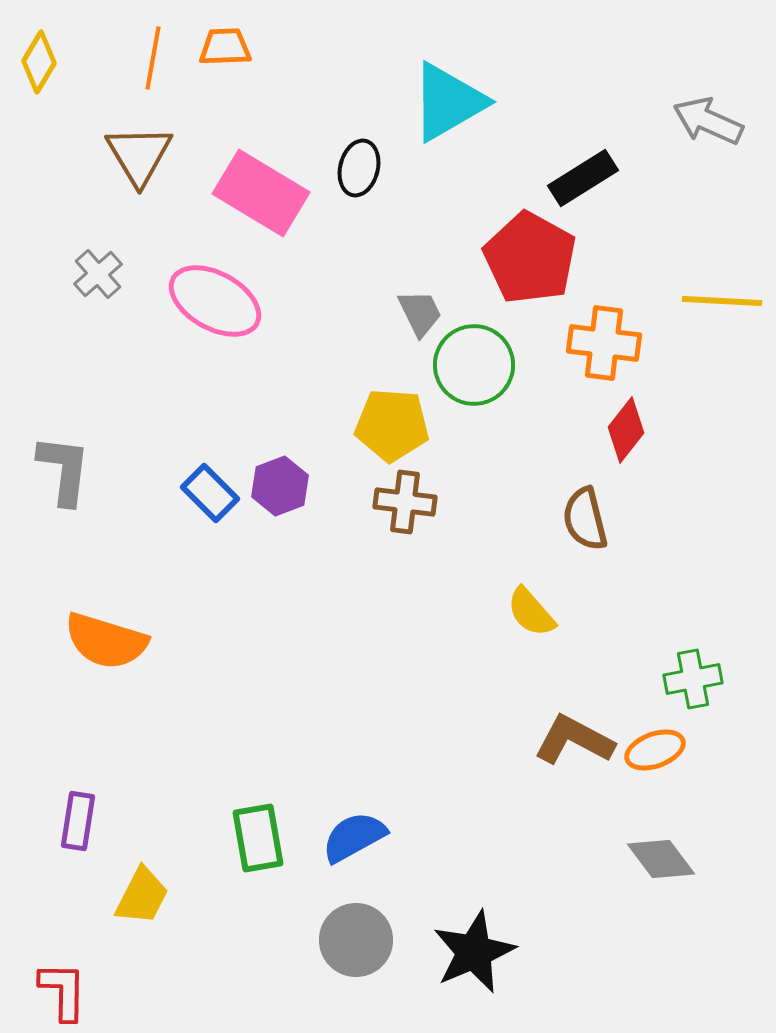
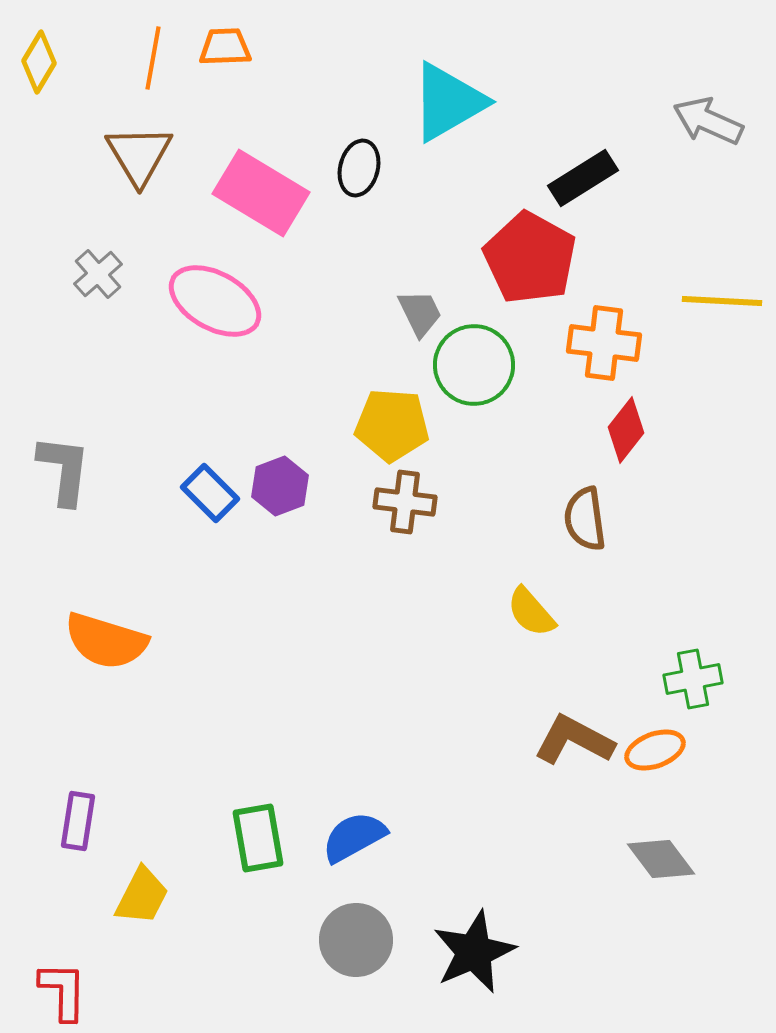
brown semicircle: rotated 6 degrees clockwise
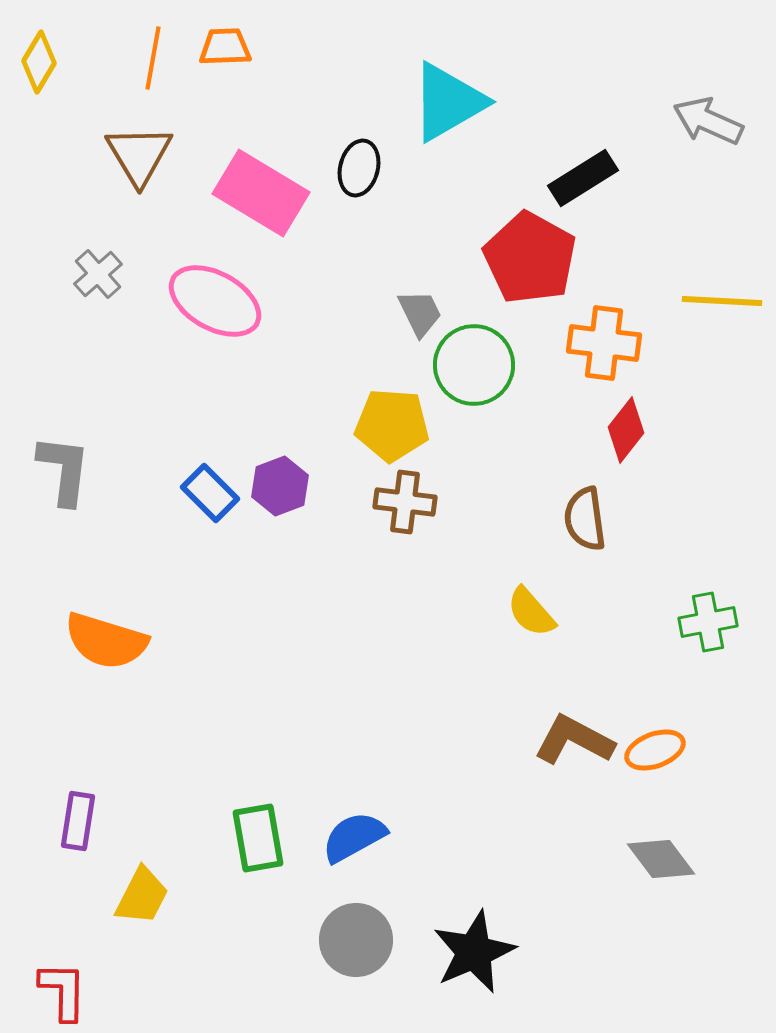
green cross: moved 15 px right, 57 px up
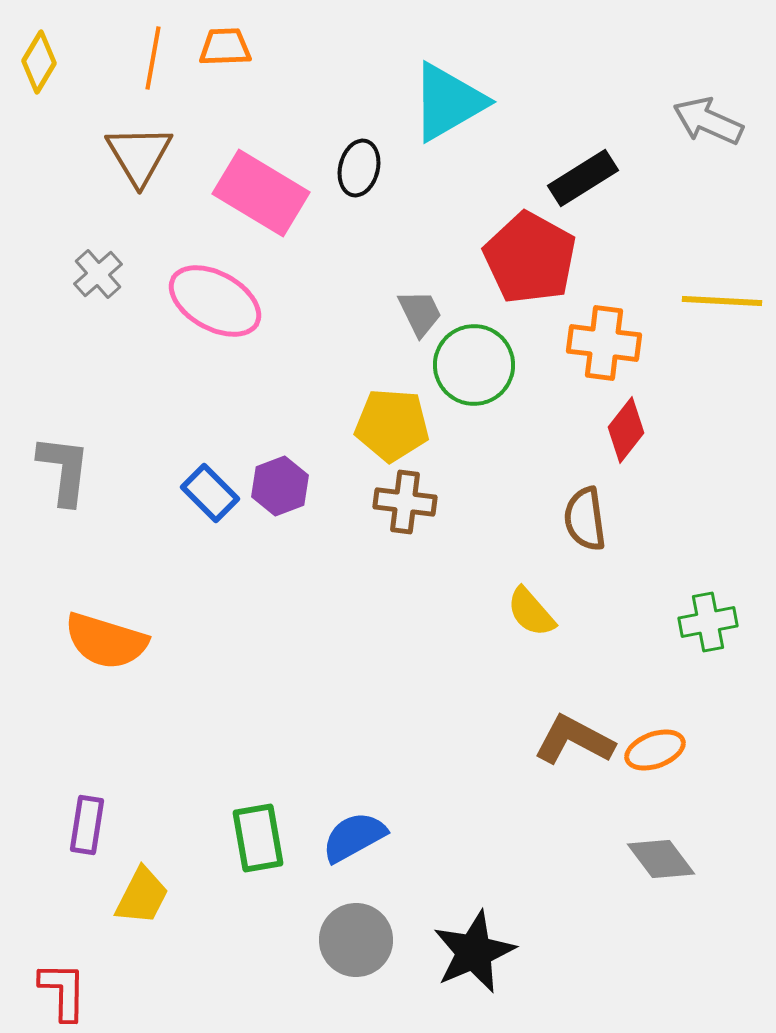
purple rectangle: moved 9 px right, 4 px down
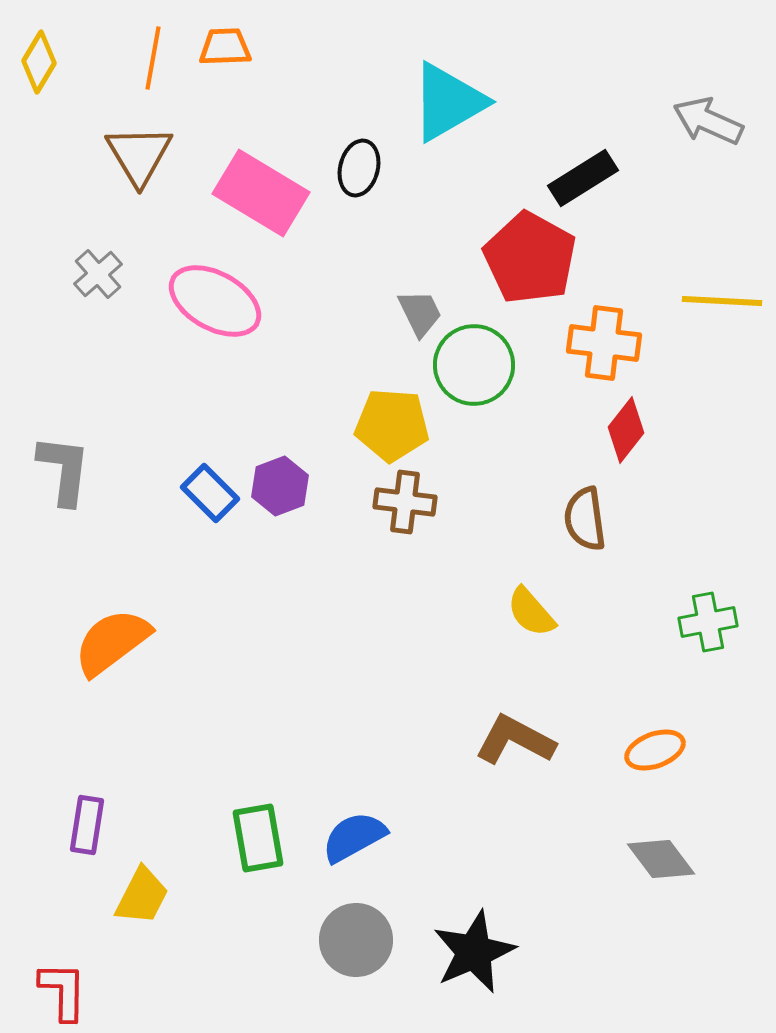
orange semicircle: moved 6 px right, 1 px down; rotated 126 degrees clockwise
brown L-shape: moved 59 px left
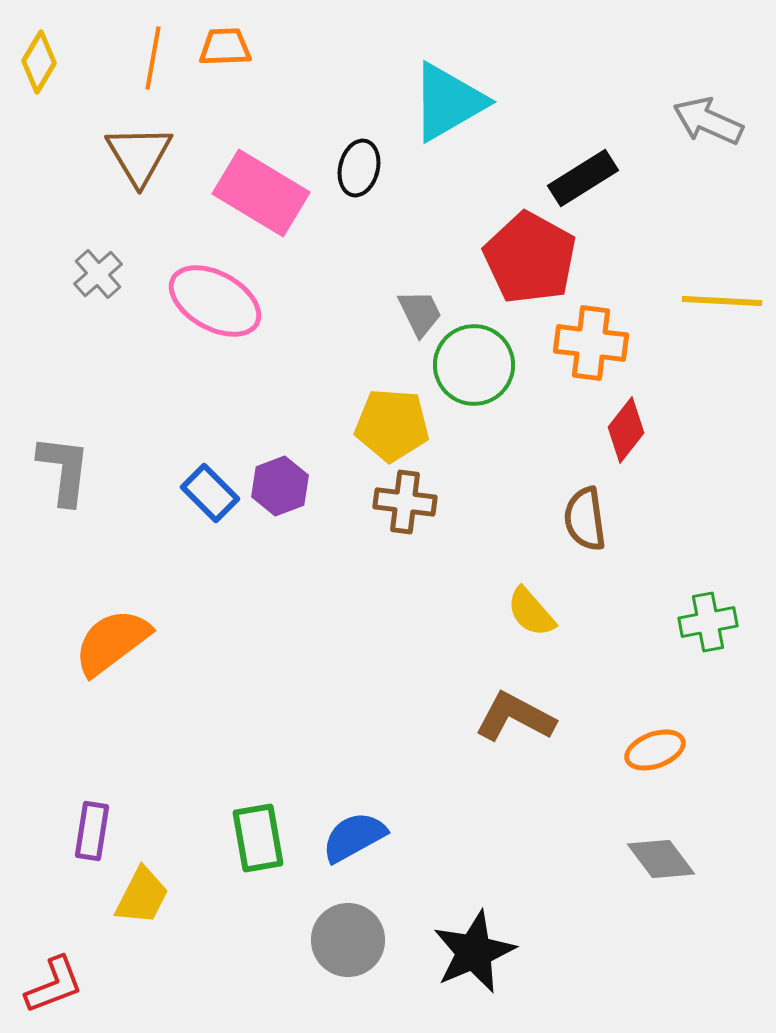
orange cross: moved 13 px left
brown L-shape: moved 23 px up
purple rectangle: moved 5 px right, 6 px down
gray circle: moved 8 px left
red L-shape: moved 9 px left, 6 px up; rotated 68 degrees clockwise
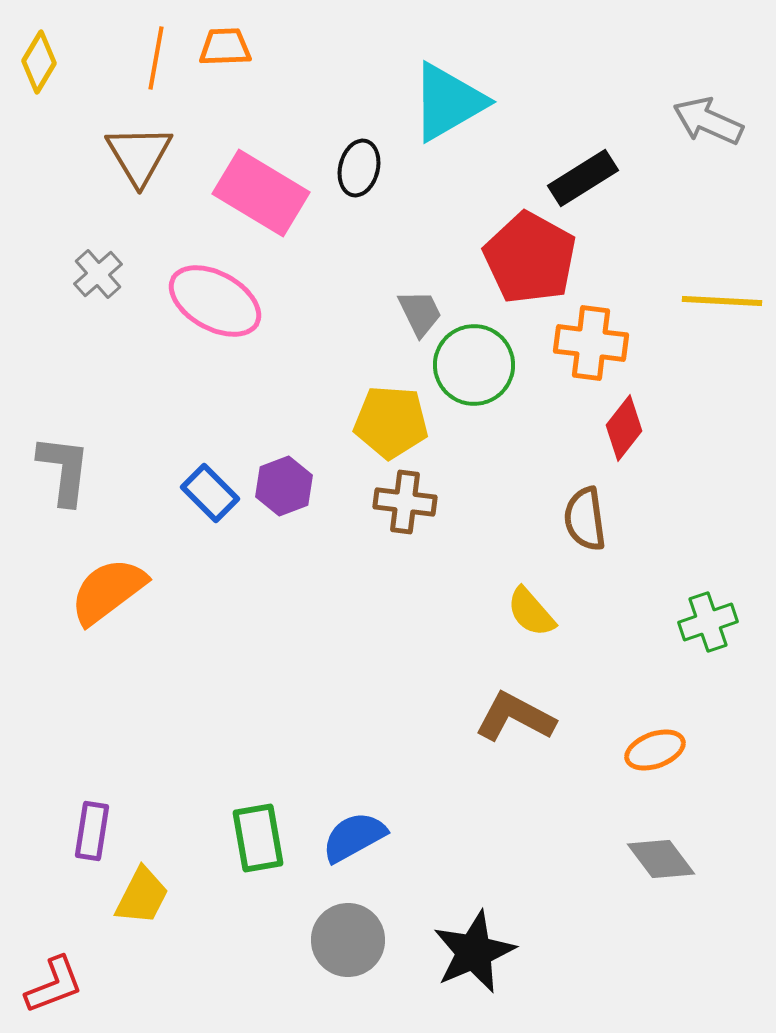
orange line: moved 3 px right
yellow pentagon: moved 1 px left, 3 px up
red diamond: moved 2 px left, 2 px up
purple hexagon: moved 4 px right
green cross: rotated 8 degrees counterclockwise
orange semicircle: moved 4 px left, 51 px up
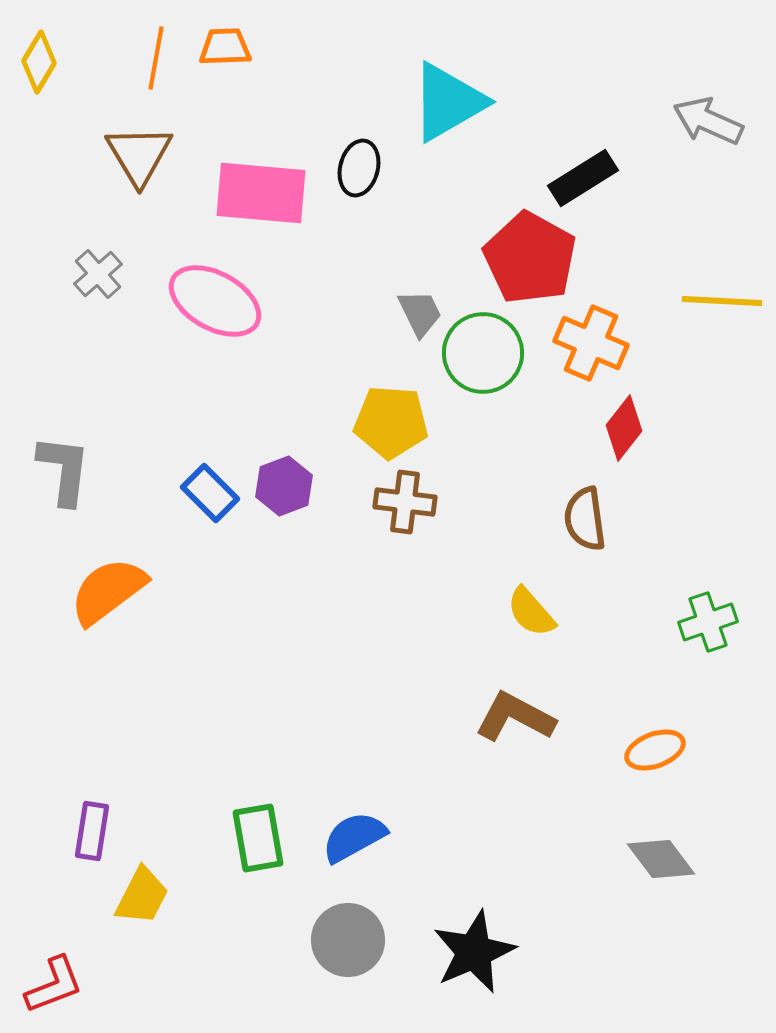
pink rectangle: rotated 26 degrees counterclockwise
orange cross: rotated 16 degrees clockwise
green circle: moved 9 px right, 12 px up
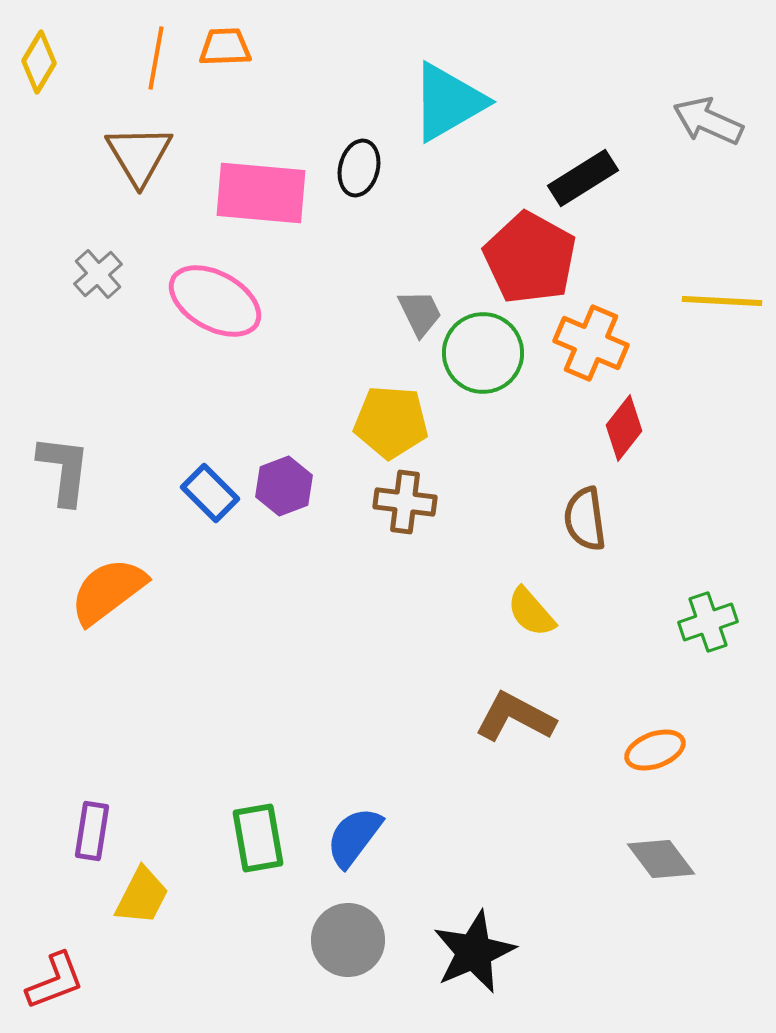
blue semicircle: rotated 24 degrees counterclockwise
red L-shape: moved 1 px right, 4 px up
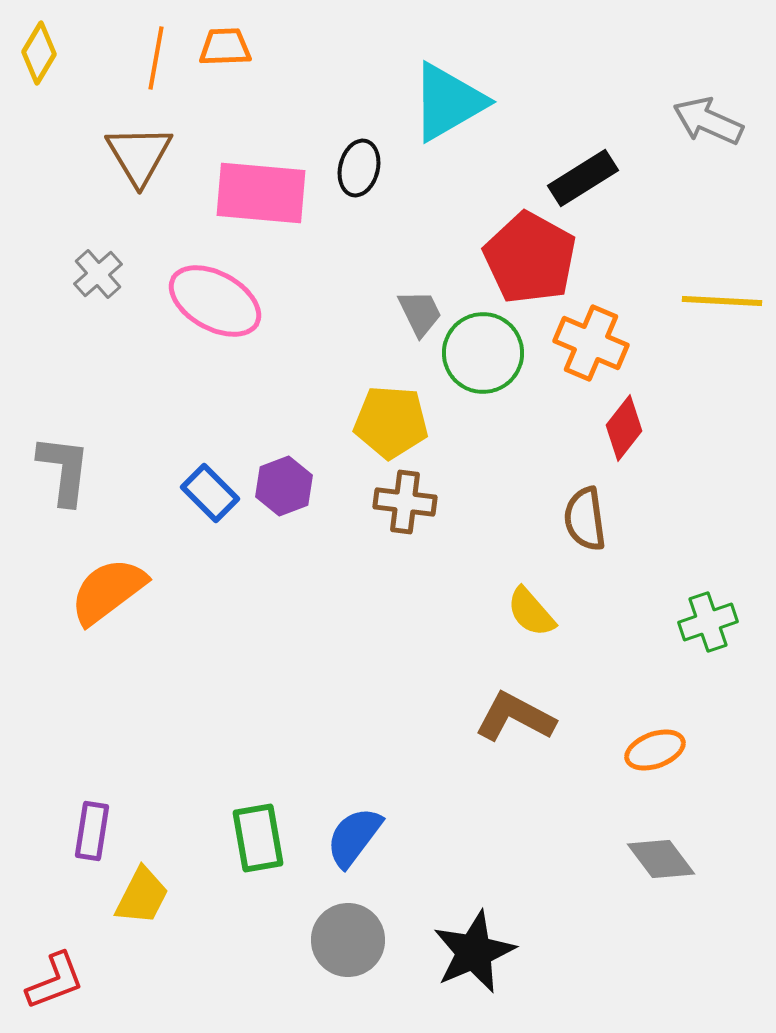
yellow diamond: moved 9 px up
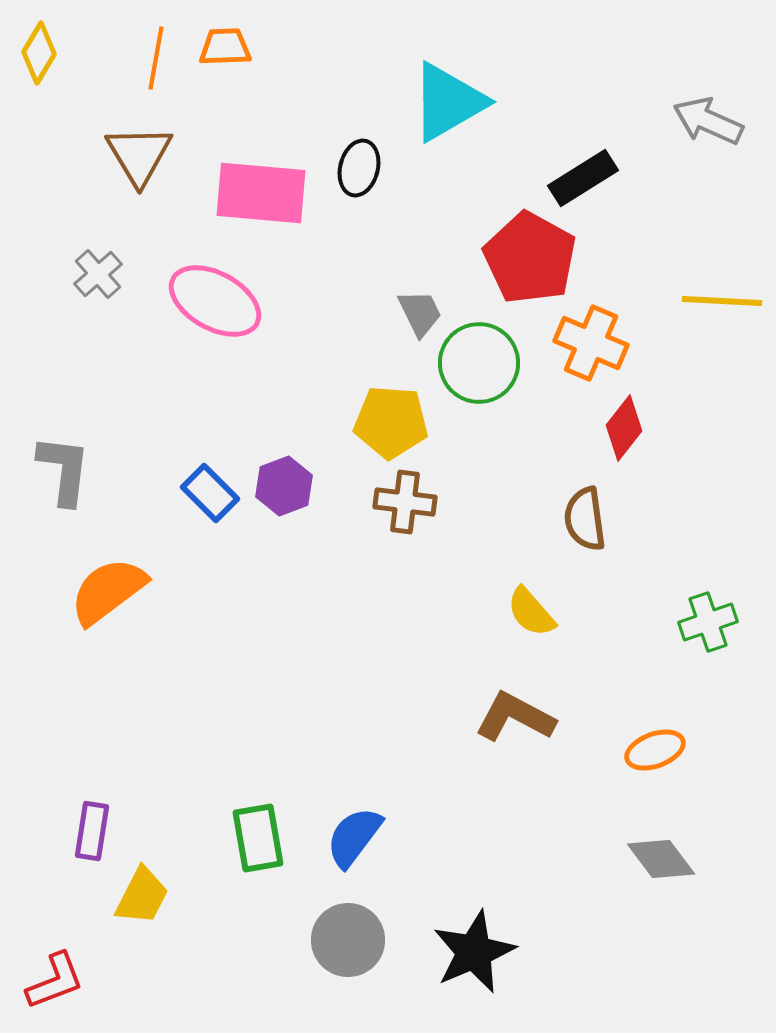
green circle: moved 4 px left, 10 px down
